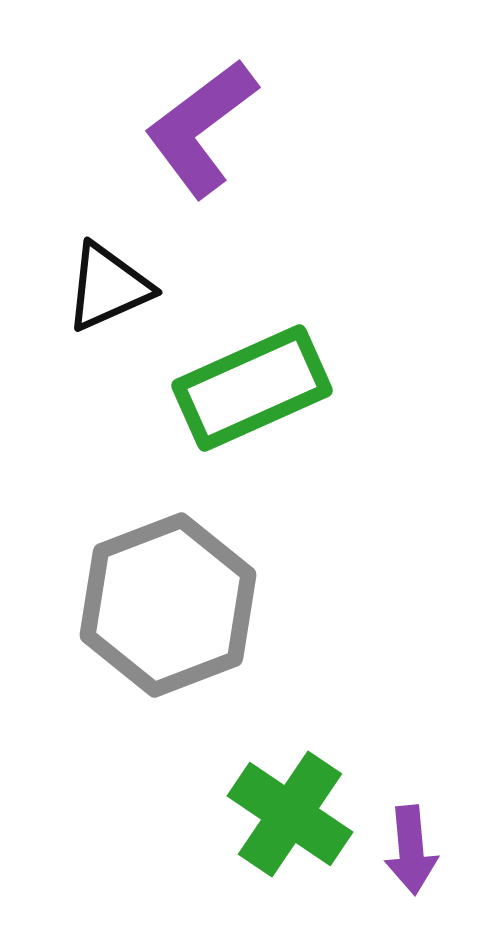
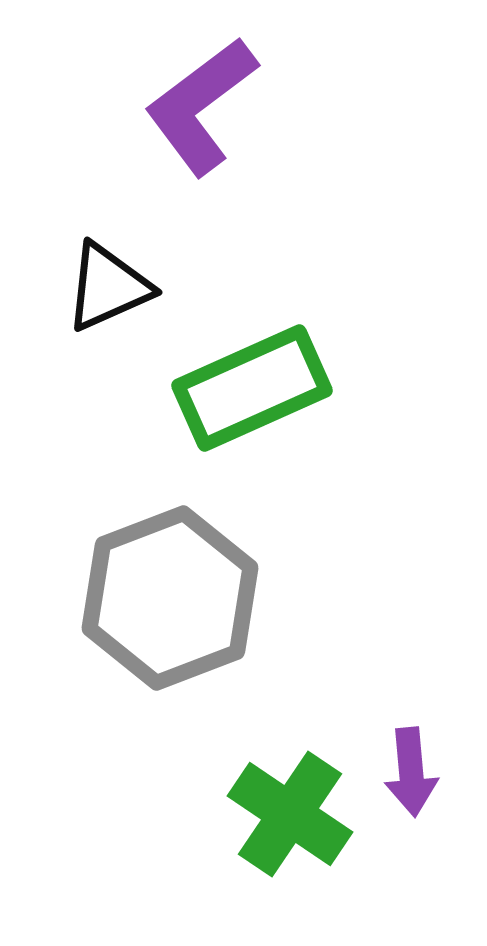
purple L-shape: moved 22 px up
gray hexagon: moved 2 px right, 7 px up
purple arrow: moved 78 px up
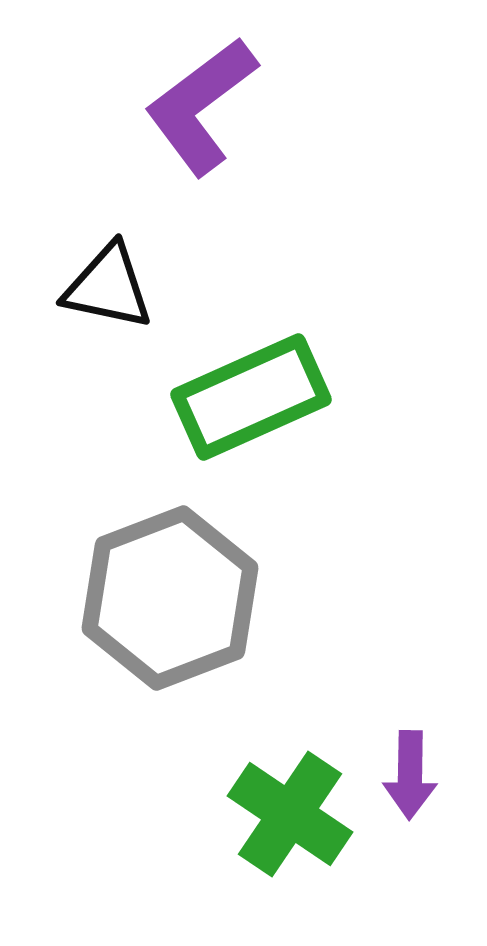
black triangle: rotated 36 degrees clockwise
green rectangle: moved 1 px left, 9 px down
purple arrow: moved 1 px left, 3 px down; rotated 6 degrees clockwise
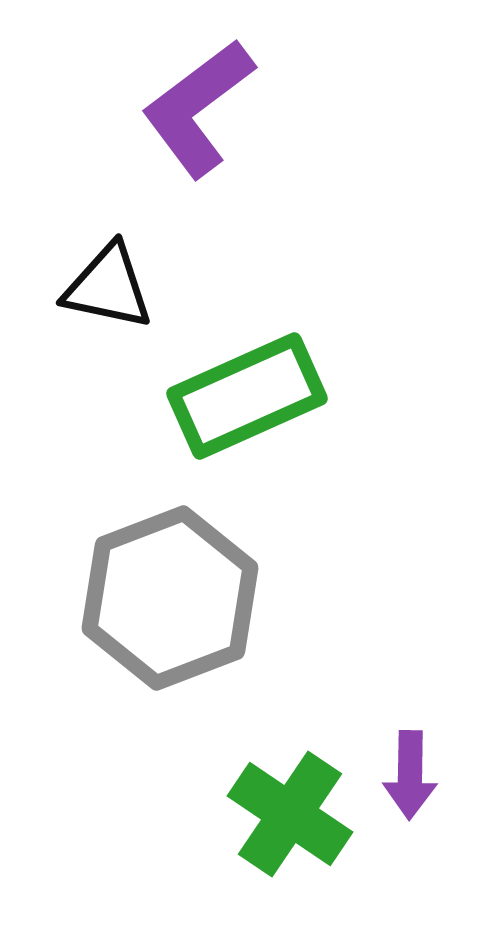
purple L-shape: moved 3 px left, 2 px down
green rectangle: moved 4 px left, 1 px up
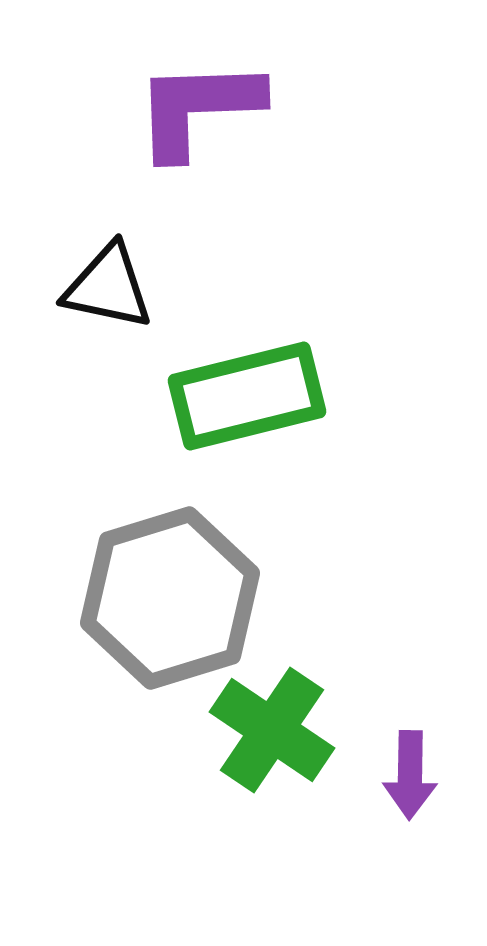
purple L-shape: rotated 35 degrees clockwise
green rectangle: rotated 10 degrees clockwise
gray hexagon: rotated 4 degrees clockwise
green cross: moved 18 px left, 84 px up
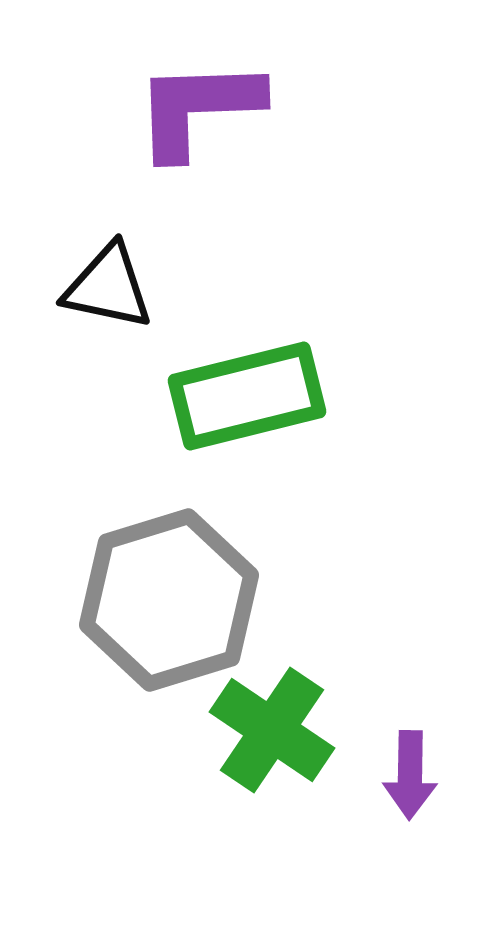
gray hexagon: moved 1 px left, 2 px down
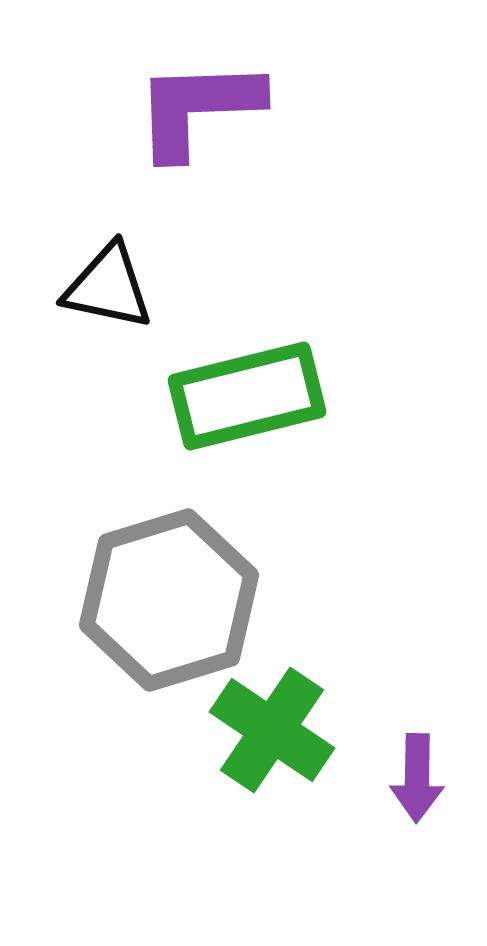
purple arrow: moved 7 px right, 3 px down
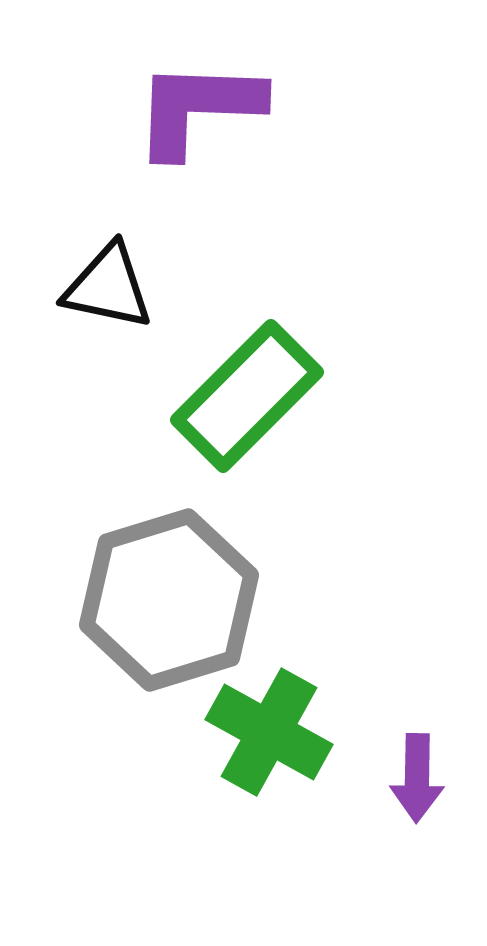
purple L-shape: rotated 4 degrees clockwise
green rectangle: rotated 31 degrees counterclockwise
green cross: moved 3 px left, 2 px down; rotated 5 degrees counterclockwise
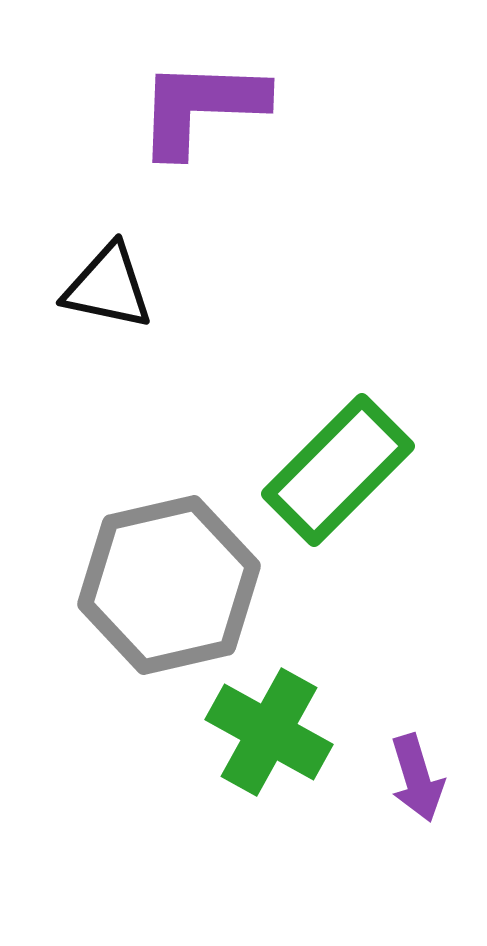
purple L-shape: moved 3 px right, 1 px up
green rectangle: moved 91 px right, 74 px down
gray hexagon: moved 15 px up; rotated 4 degrees clockwise
purple arrow: rotated 18 degrees counterclockwise
